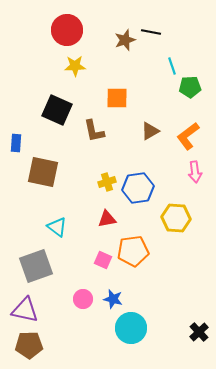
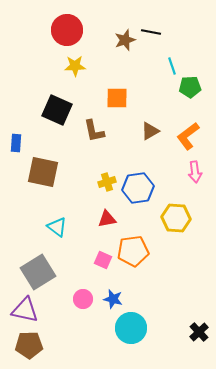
gray square: moved 2 px right, 6 px down; rotated 12 degrees counterclockwise
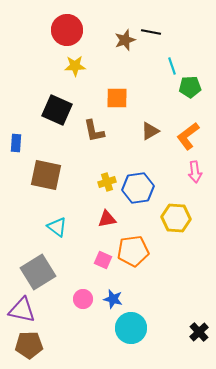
brown square: moved 3 px right, 3 px down
purple triangle: moved 3 px left
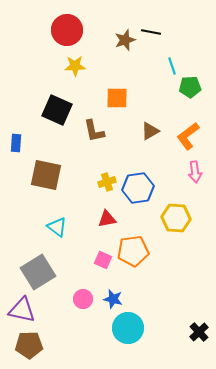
cyan circle: moved 3 px left
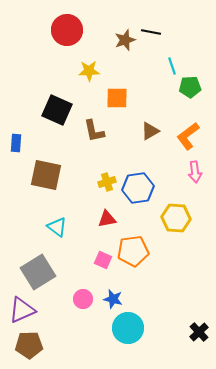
yellow star: moved 14 px right, 5 px down
purple triangle: rotated 36 degrees counterclockwise
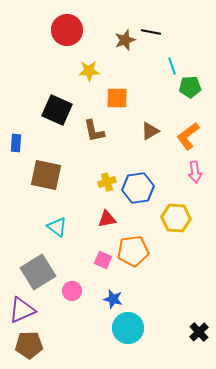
pink circle: moved 11 px left, 8 px up
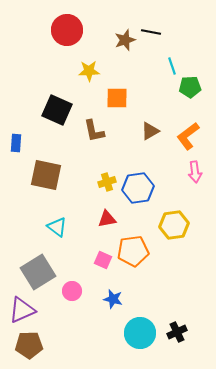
yellow hexagon: moved 2 px left, 7 px down; rotated 12 degrees counterclockwise
cyan circle: moved 12 px right, 5 px down
black cross: moved 22 px left; rotated 18 degrees clockwise
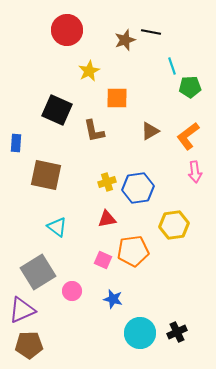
yellow star: rotated 25 degrees counterclockwise
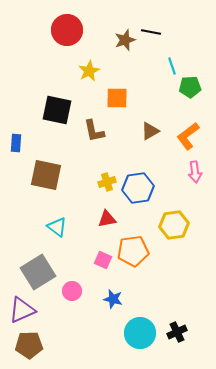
black square: rotated 12 degrees counterclockwise
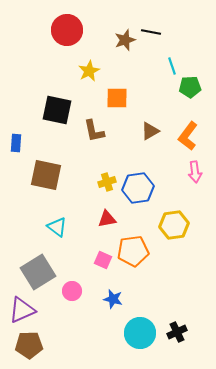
orange L-shape: rotated 16 degrees counterclockwise
